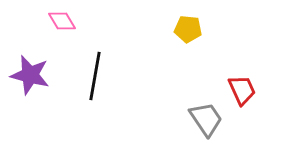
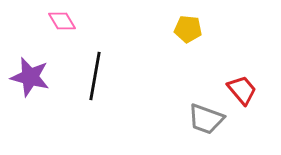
purple star: moved 2 px down
red trapezoid: rotated 16 degrees counterclockwise
gray trapezoid: rotated 144 degrees clockwise
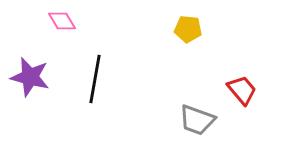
black line: moved 3 px down
gray trapezoid: moved 9 px left, 1 px down
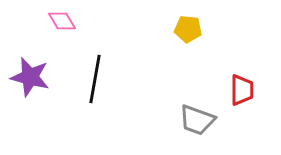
red trapezoid: rotated 40 degrees clockwise
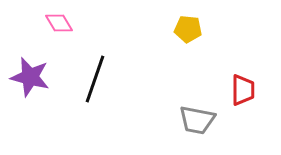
pink diamond: moved 3 px left, 2 px down
black line: rotated 9 degrees clockwise
red trapezoid: moved 1 px right
gray trapezoid: rotated 9 degrees counterclockwise
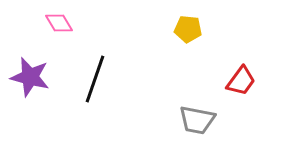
red trapezoid: moved 2 px left, 9 px up; rotated 36 degrees clockwise
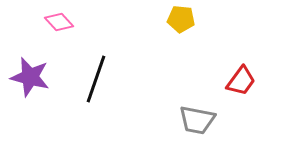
pink diamond: moved 1 px up; rotated 12 degrees counterclockwise
yellow pentagon: moved 7 px left, 10 px up
black line: moved 1 px right
